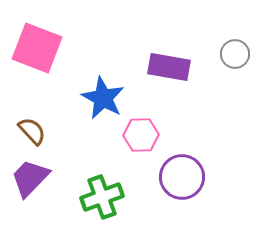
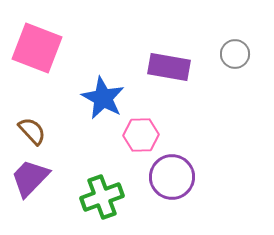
purple circle: moved 10 px left
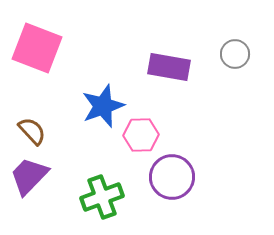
blue star: moved 8 px down; rotated 24 degrees clockwise
purple trapezoid: moved 1 px left, 2 px up
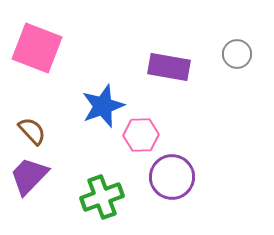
gray circle: moved 2 px right
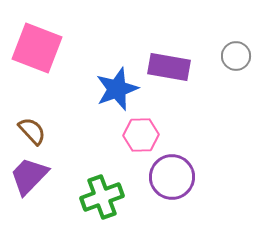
gray circle: moved 1 px left, 2 px down
blue star: moved 14 px right, 17 px up
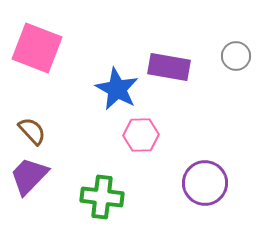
blue star: rotated 24 degrees counterclockwise
purple circle: moved 33 px right, 6 px down
green cross: rotated 27 degrees clockwise
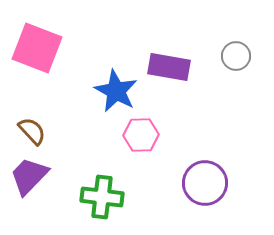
blue star: moved 1 px left, 2 px down
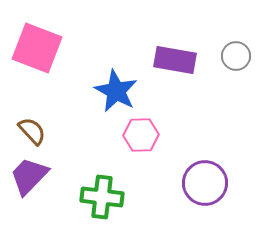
purple rectangle: moved 6 px right, 7 px up
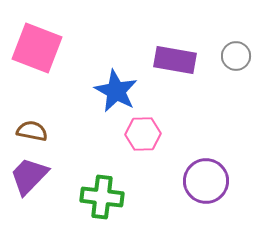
brown semicircle: rotated 36 degrees counterclockwise
pink hexagon: moved 2 px right, 1 px up
purple circle: moved 1 px right, 2 px up
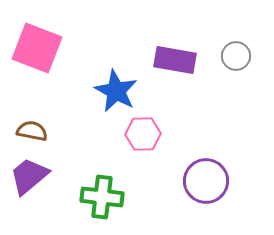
purple trapezoid: rotated 6 degrees clockwise
